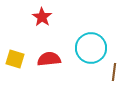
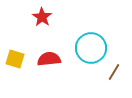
brown line: rotated 24 degrees clockwise
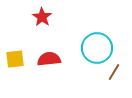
cyan circle: moved 6 px right
yellow square: rotated 24 degrees counterclockwise
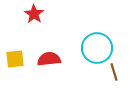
red star: moved 8 px left, 3 px up
brown line: rotated 48 degrees counterclockwise
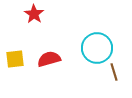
red semicircle: rotated 10 degrees counterclockwise
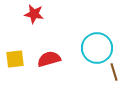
red star: rotated 24 degrees counterclockwise
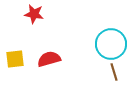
cyan circle: moved 14 px right, 4 px up
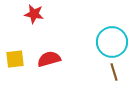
cyan circle: moved 1 px right, 2 px up
